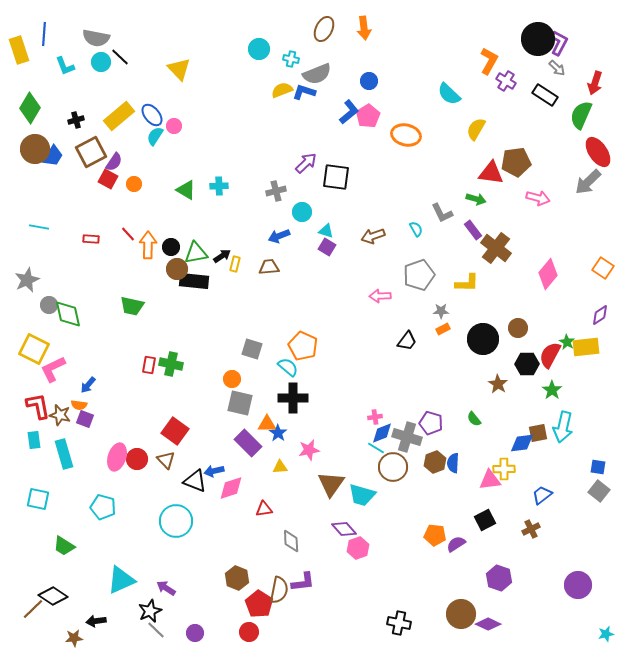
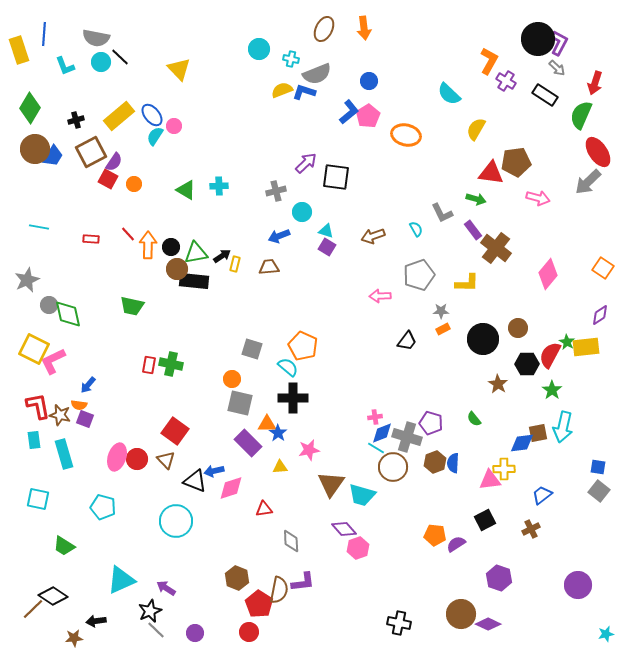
pink L-shape at (53, 369): moved 8 px up
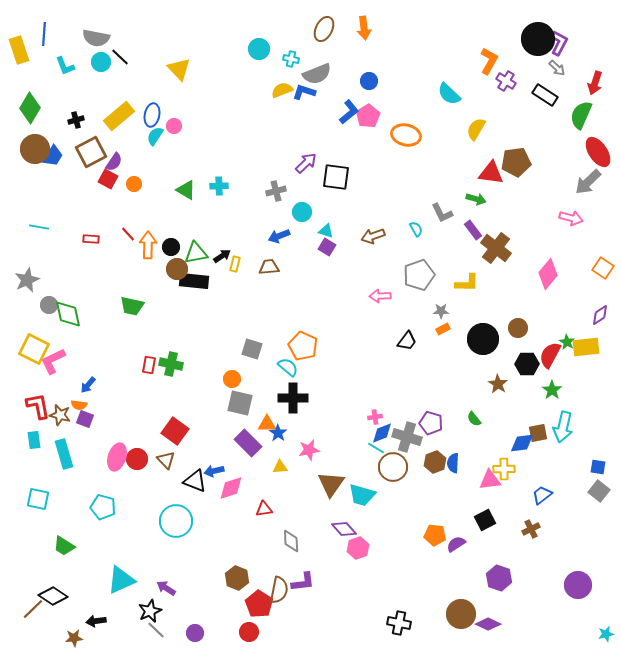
blue ellipse at (152, 115): rotated 50 degrees clockwise
pink arrow at (538, 198): moved 33 px right, 20 px down
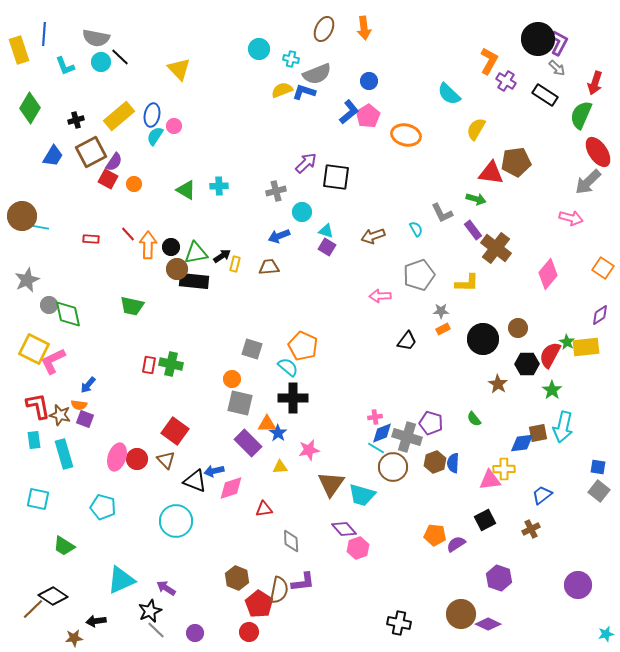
brown circle at (35, 149): moved 13 px left, 67 px down
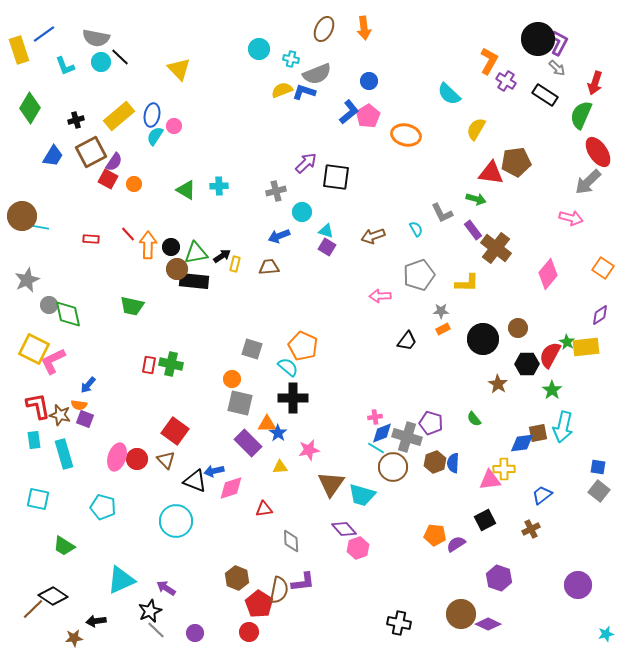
blue line at (44, 34): rotated 50 degrees clockwise
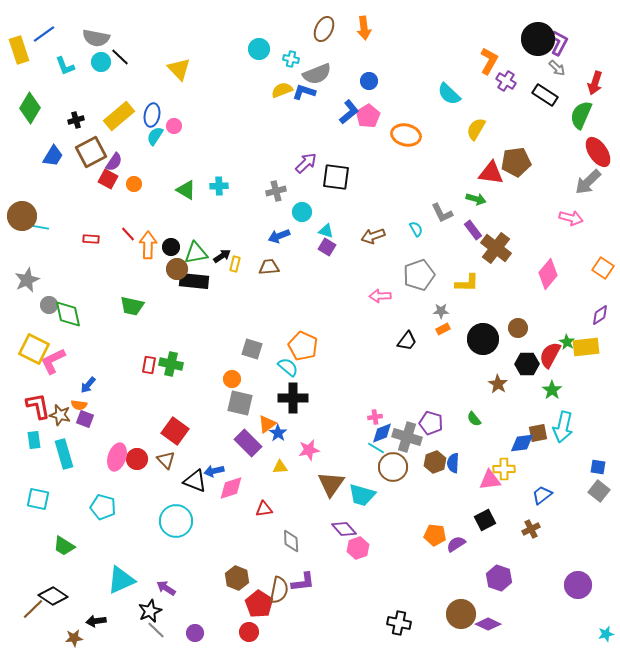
orange triangle at (267, 424): rotated 36 degrees counterclockwise
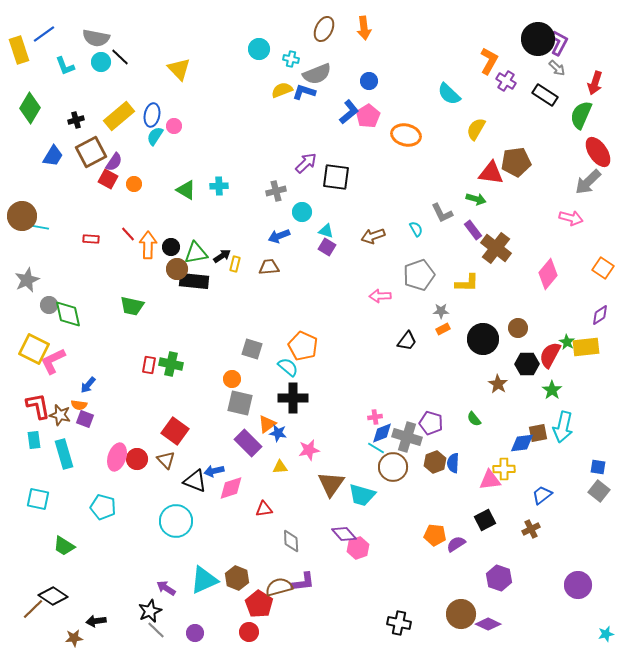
blue star at (278, 433): rotated 24 degrees counterclockwise
purple diamond at (344, 529): moved 5 px down
cyan triangle at (121, 580): moved 83 px right
brown semicircle at (279, 590): moved 3 px up; rotated 116 degrees counterclockwise
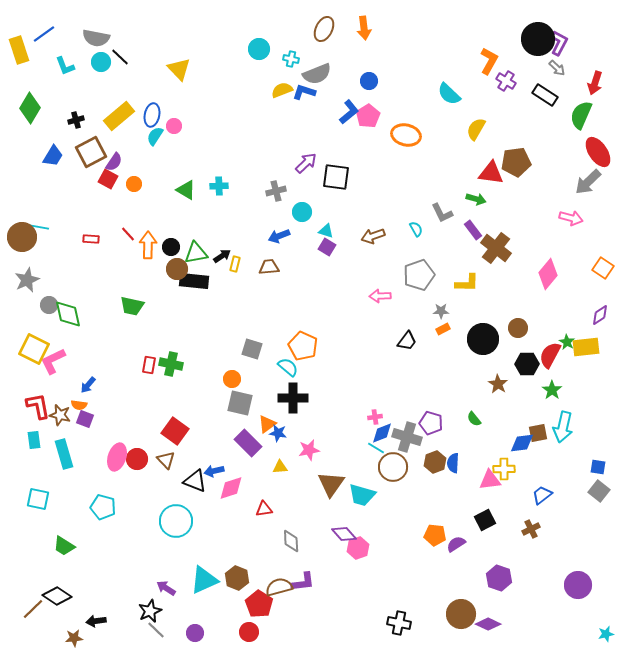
brown circle at (22, 216): moved 21 px down
black diamond at (53, 596): moved 4 px right
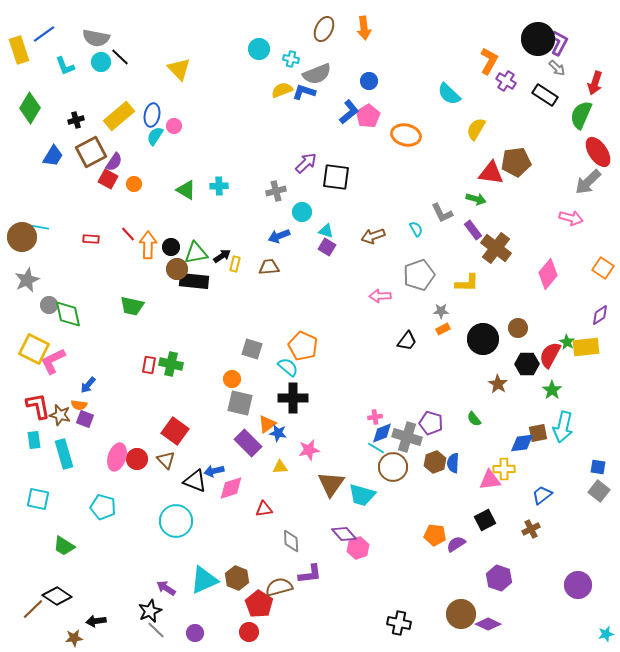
purple L-shape at (303, 582): moved 7 px right, 8 px up
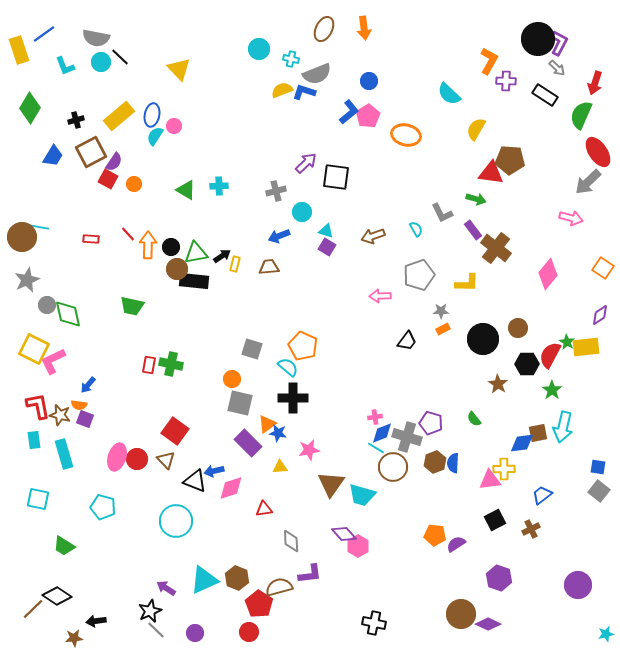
purple cross at (506, 81): rotated 30 degrees counterclockwise
brown pentagon at (516, 162): moved 6 px left, 2 px up; rotated 12 degrees clockwise
gray circle at (49, 305): moved 2 px left
black square at (485, 520): moved 10 px right
pink hexagon at (358, 548): moved 2 px up; rotated 10 degrees counterclockwise
black cross at (399, 623): moved 25 px left
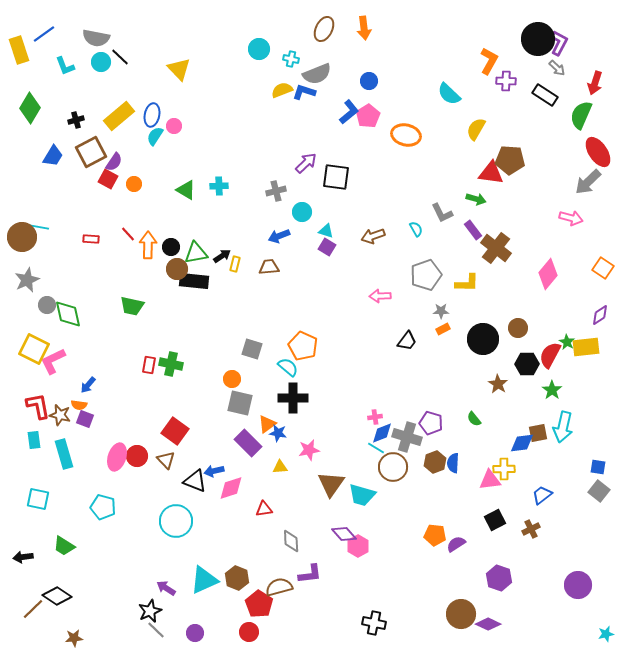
gray pentagon at (419, 275): moved 7 px right
red circle at (137, 459): moved 3 px up
black arrow at (96, 621): moved 73 px left, 64 px up
